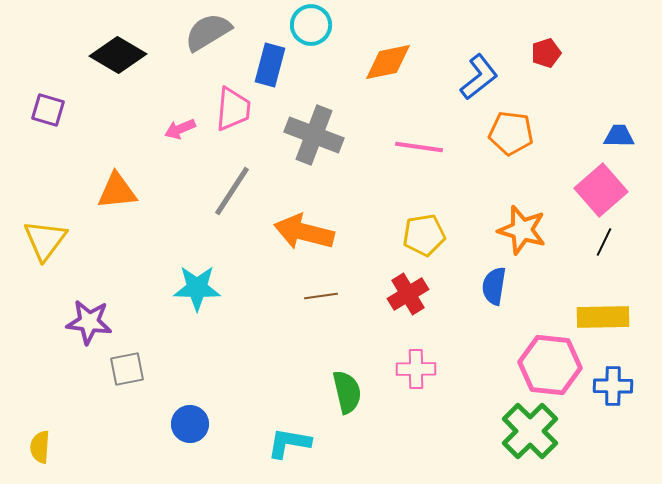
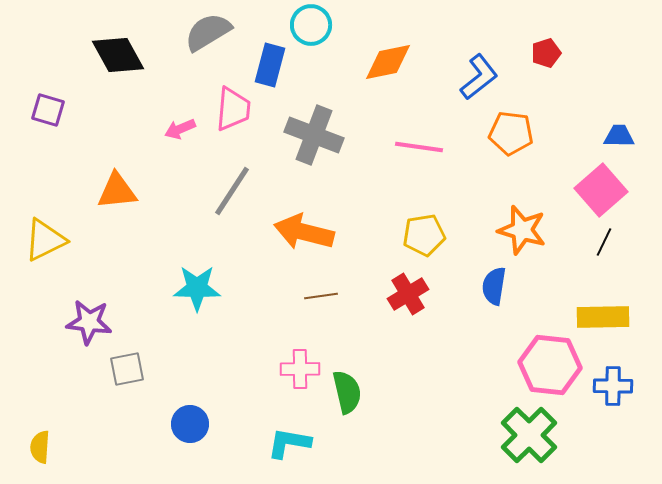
black diamond: rotated 30 degrees clockwise
yellow triangle: rotated 27 degrees clockwise
pink cross: moved 116 px left
green cross: moved 1 px left, 4 px down
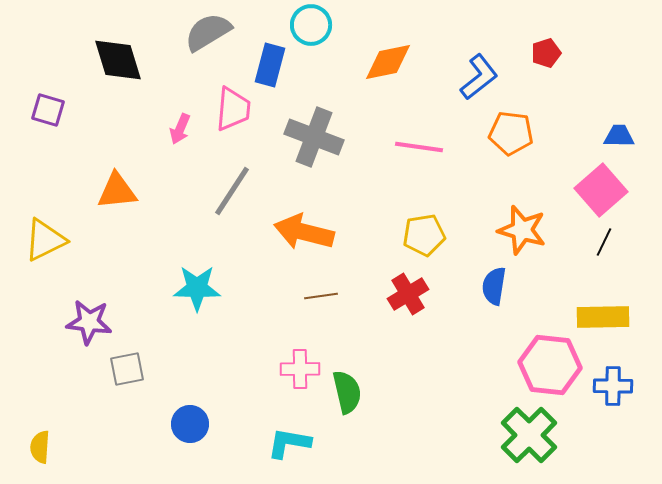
black diamond: moved 5 px down; rotated 12 degrees clockwise
pink arrow: rotated 44 degrees counterclockwise
gray cross: moved 2 px down
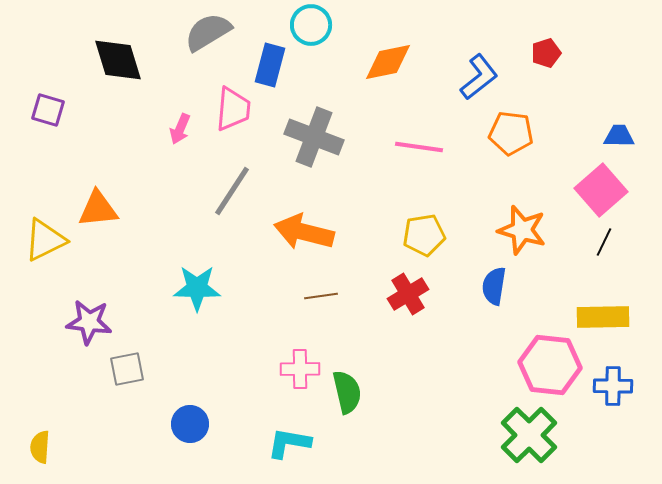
orange triangle: moved 19 px left, 18 px down
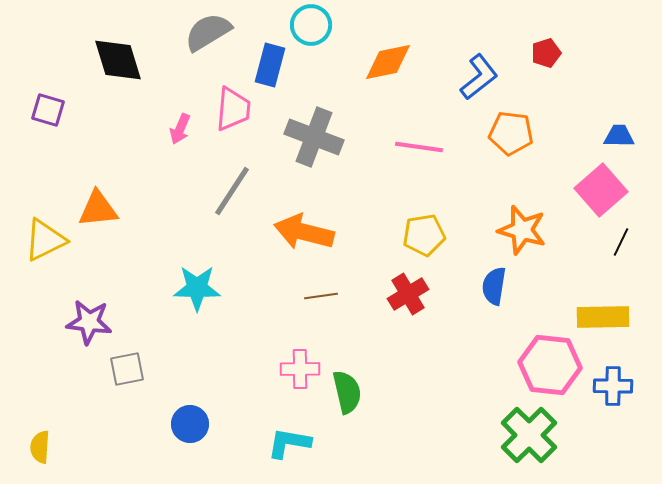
black line: moved 17 px right
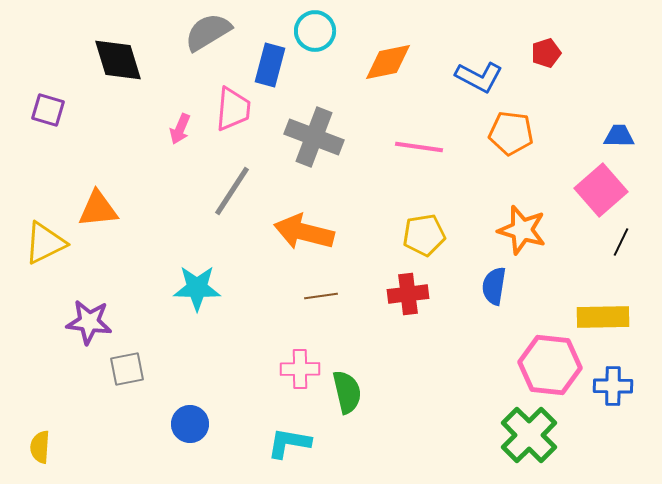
cyan circle: moved 4 px right, 6 px down
blue L-shape: rotated 66 degrees clockwise
yellow triangle: moved 3 px down
red cross: rotated 24 degrees clockwise
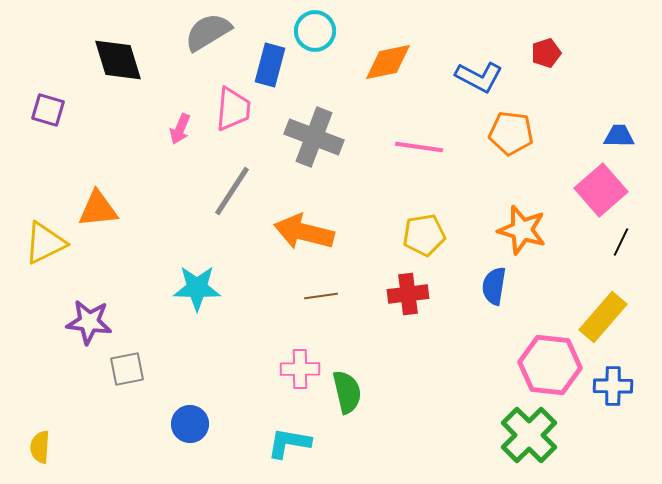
yellow rectangle: rotated 48 degrees counterclockwise
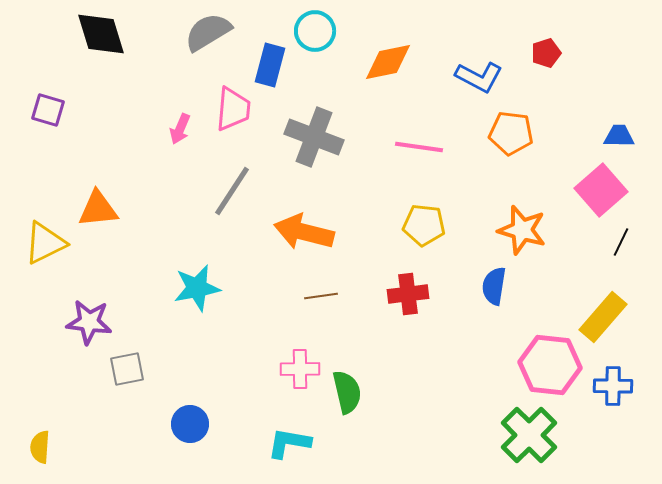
black diamond: moved 17 px left, 26 px up
yellow pentagon: moved 10 px up; rotated 15 degrees clockwise
cyan star: rotated 12 degrees counterclockwise
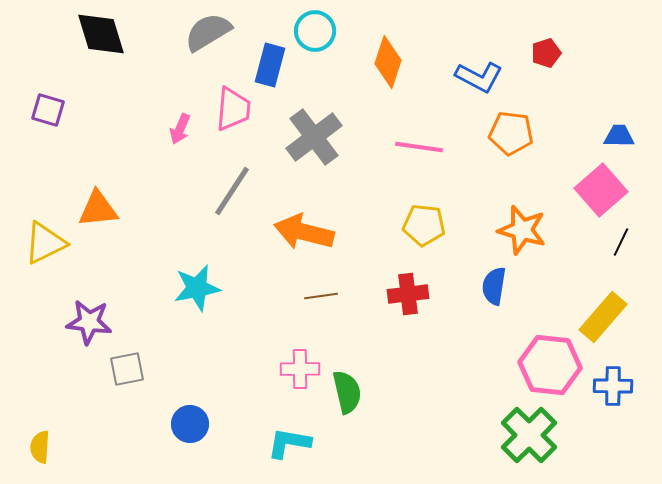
orange diamond: rotated 60 degrees counterclockwise
gray cross: rotated 32 degrees clockwise
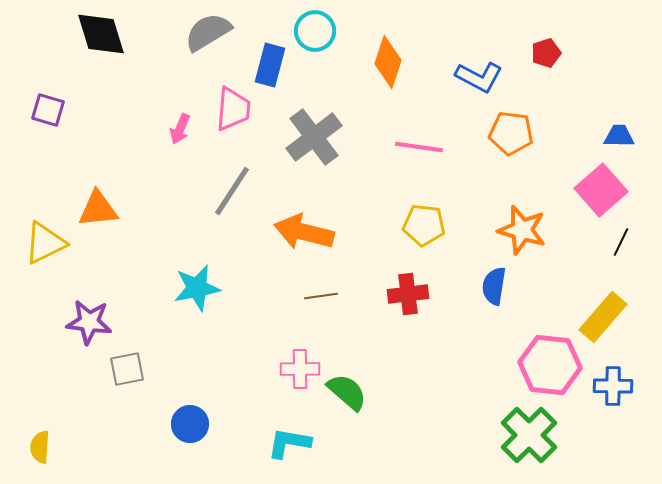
green semicircle: rotated 36 degrees counterclockwise
